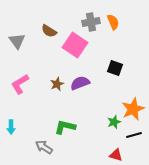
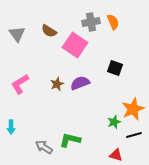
gray triangle: moved 7 px up
green L-shape: moved 5 px right, 13 px down
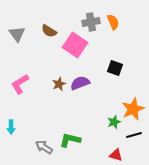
brown star: moved 2 px right
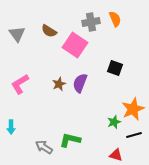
orange semicircle: moved 2 px right, 3 px up
purple semicircle: rotated 48 degrees counterclockwise
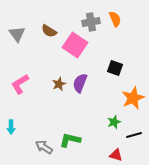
orange star: moved 11 px up
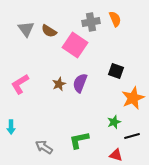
gray triangle: moved 9 px right, 5 px up
black square: moved 1 px right, 3 px down
black line: moved 2 px left, 1 px down
green L-shape: moved 9 px right; rotated 25 degrees counterclockwise
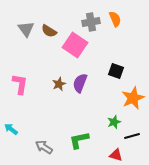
pink L-shape: rotated 130 degrees clockwise
cyan arrow: moved 2 px down; rotated 128 degrees clockwise
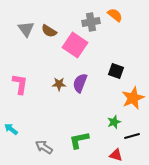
orange semicircle: moved 4 px up; rotated 28 degrees counterclockwise
brown star: rotated 24 degrees clockwise
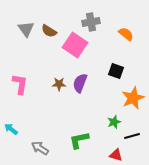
orange semicircle: moved 11 px right, 19 px down
gray arrow: moved 4 px left, 1 px down
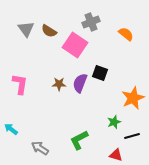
gray cross: rotated 12 degrees counterclockwise
black square: moved 16 px left, 2 px down
green L-shape: rotated 15 degrees counterclockwise
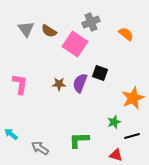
pink square: moved 1 px up
cyan arrow: moved 5 px down
green L-shape: rotated 25 degrees clockwise
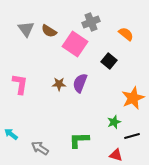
black square: moved 9 px right, 12 px up; rotated 21 degrees clockwise
